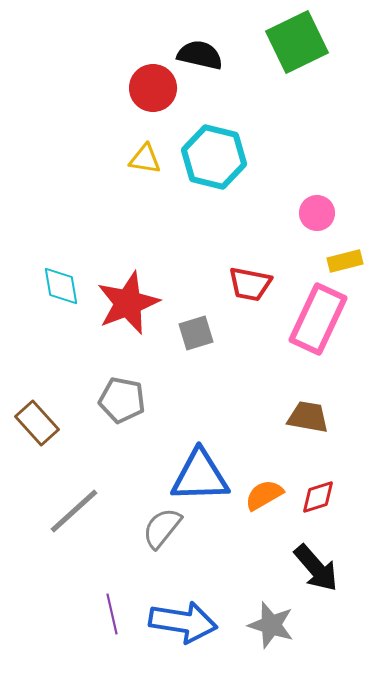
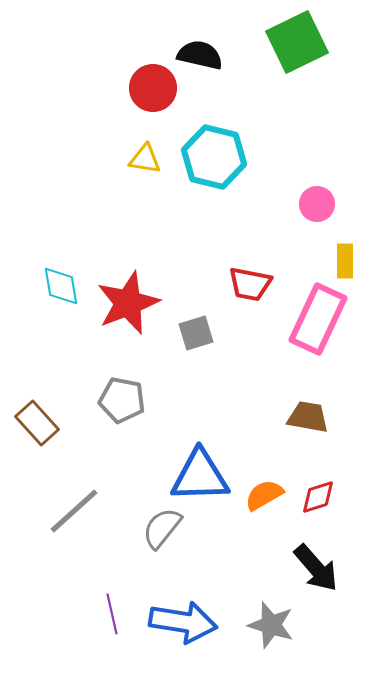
pink circle: moved 9 px up
yellow rectangle: rotated 76 degrees counterclockwise
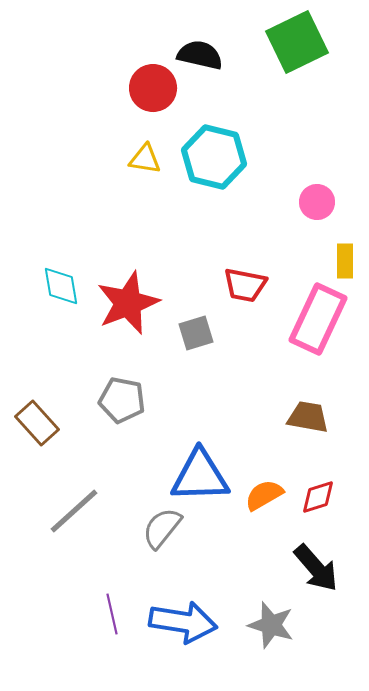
pink circle: moved 2 px up
red trapezoid: moved 5 px left, 1 px down
